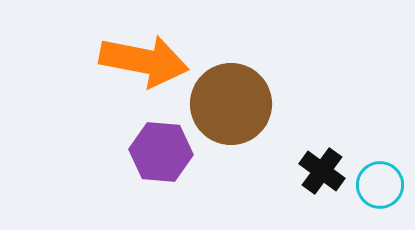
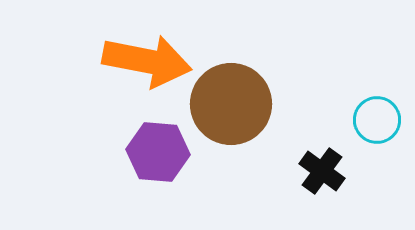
orange arrow: moved 3 px right
purple hexagon: moved 3 px left
cyan circle: moved 3 px left, 65 px up
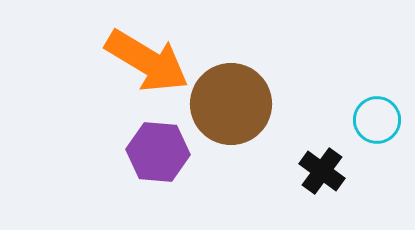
orange arrow: rotated 20 degrees clockwise
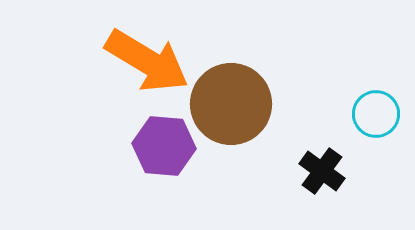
cyan circle: moved 1 px left, 6 px up
purple hexagon: moved 6 px right, 6 px up
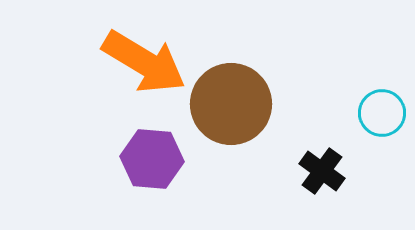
orange arrow: moved 3 px left, 1 px down
cyan circle: moved 6 px right, 1 px up
purple hexagon: moved 12 px left, 13 px down
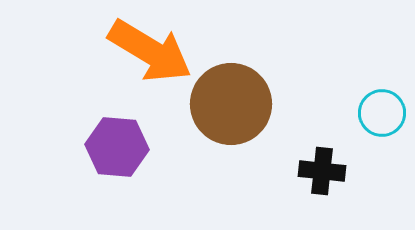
orange arrow: moved 6 px right, 11 px up
purple hexagon: moved 35 px left, 12 px up
black cross: rotated 30 degrees counterclockwise
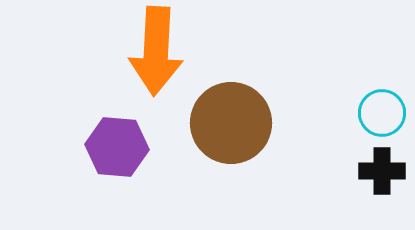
orange arrow: moved 6 px right; rotated 62 degrees clockwise
brown circle: moved 19 px down
black cross: moved 60 px right; rotated 6 degrees counterclockwise
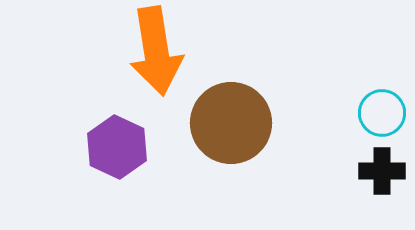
orange arrow: rotated 12 degrees counterclockwise
purple hexagon: rotated 20 degrees clockwise
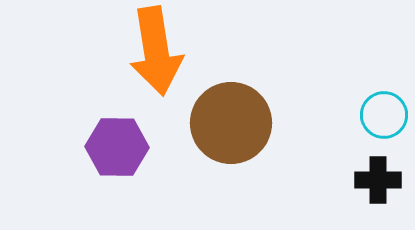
cyan circle: moved 2 px right, 2 px down
purple hexagon: rotated 24 degrees counterclockwise
black cross: moved 4 px left, 9 px down
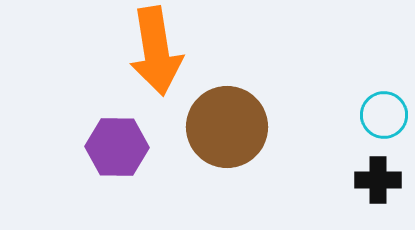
brown circle: moved 4 px left, 4 px down
